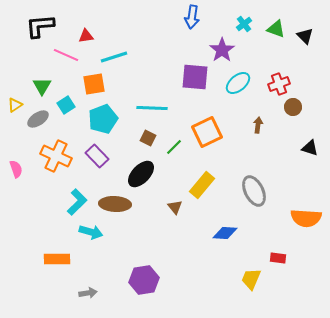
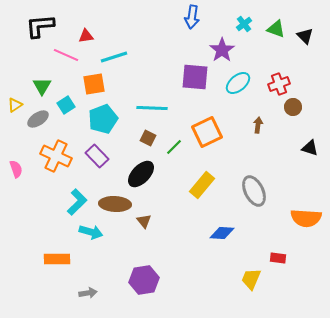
brown triangle at (175, 207): moved 31 px left, 14 px down
blue diamond at (225, 233): moved 3 px left
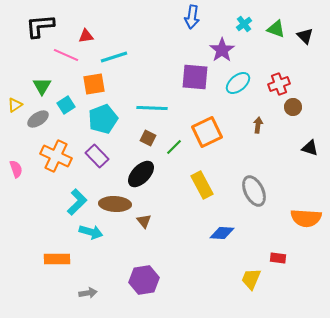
yellow rectangle at (202, 185): rotated 68 degrees counterclockwise
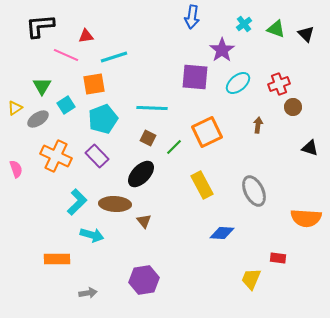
black triangle at (305, 36): moved 1 px right, 2 px up
yellow triangle at (15, 105): moved 3 px down
cyan arrow at (91, 232): moved 1 px right, 3 px down
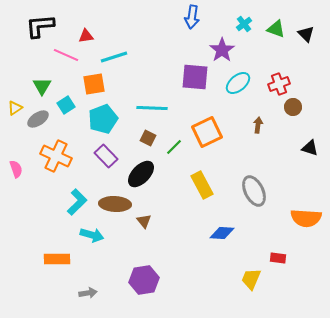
purple rectangle at (97, 156): moved 9 px right
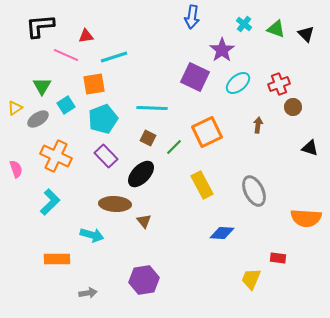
cyan cross at (244, 24): rotated 14 degrees counterclockwise
purple square at (195, 77): rotated 20 degrees clockwise
cyan L-shape at (77, 202): moved 27 px left
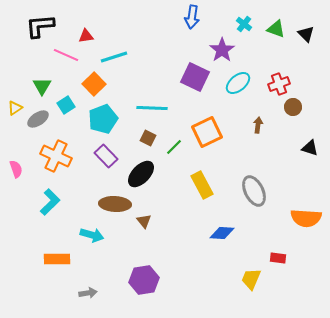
orange square at (94, 84): rotated 35 degrees counterclockwise
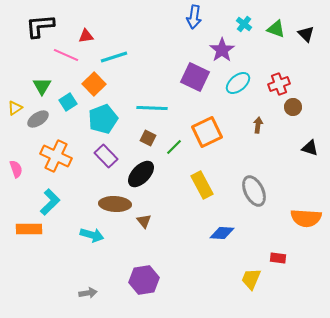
blue arrow at (192, 17): moved 2 px right
cyan square at (66, 105): moved 2 px right, 3 px up
orange rectangle at (57, 259): moved 28 px left, 30 px up
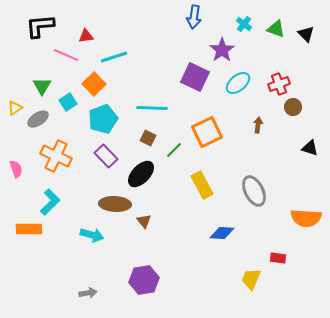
green line at (174, 147): moved 3 px down
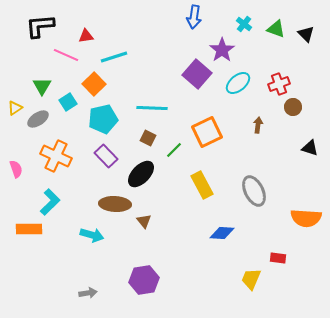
purple square at (195, 77): moved 2 px right, 3 px up; rotated 16 degrees clockwise
cyan pentagon at (103, 119): rotated 8 degrees clockwise
